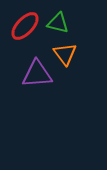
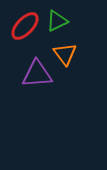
green triangle: moved 1 px left, 2 px up; rotated 40 degrees counterclockwise
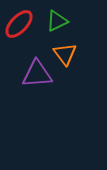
red ellipse: moved 6 px left, 2 px up
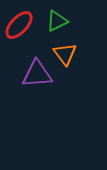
red ellipse: moved 1 px down
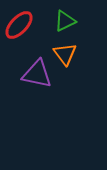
green triangle: moved 8 px right
purple triangle: rotated 16 degrees clockwise
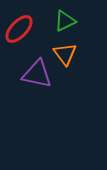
red ellipse: moved 4 px down
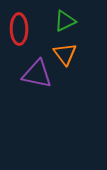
red ellipse: rotated 44 degrees counterclockwise
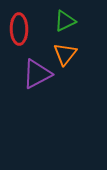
orange triangle: rotated 15 degrees clockwise
purple triangle: rotated 40 degrees counterclockwise
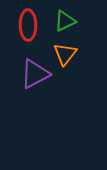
red ellipse: moved 9 px right, 4 px up
purple triangle: moved 2 px left
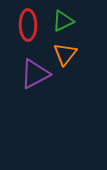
green triangle: moved 2 px left
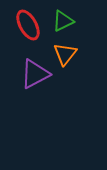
red ellipse: rotated 28 degrees counterclockwise
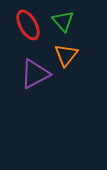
green triangle: rotated 45 degrees counterclockwise
orange triangle: moved 1 px right, 1 px down
